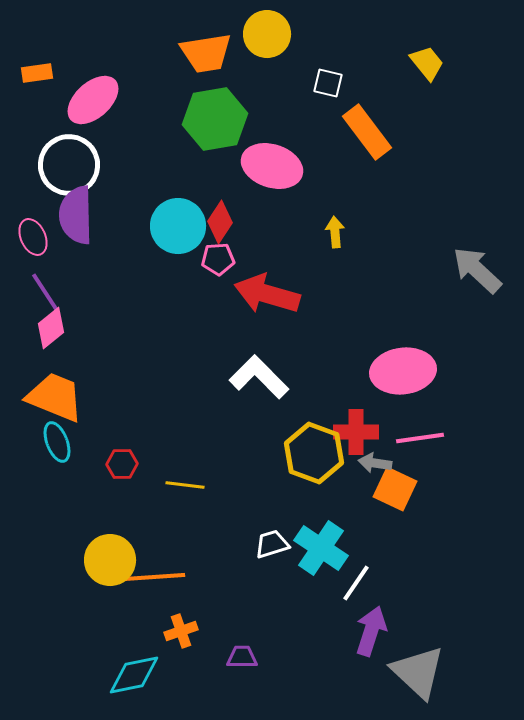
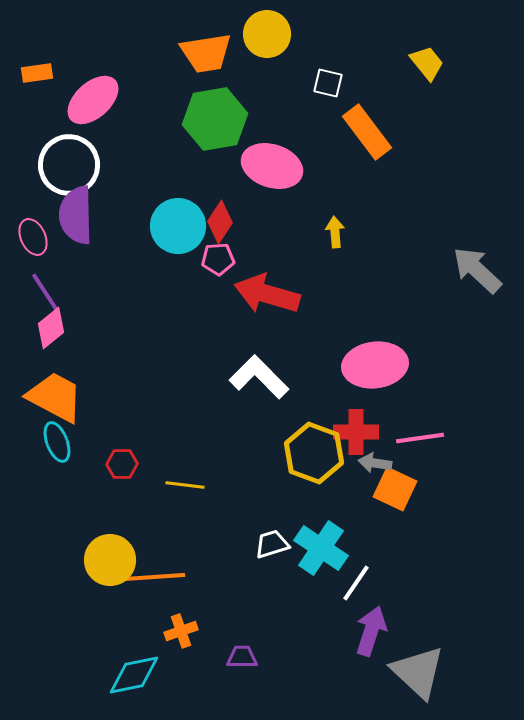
pink ellipse at (403, 371): moved 28 px left, 6 px up
orange trapezoid at (55, 397): rotated 6 degrees clockwise
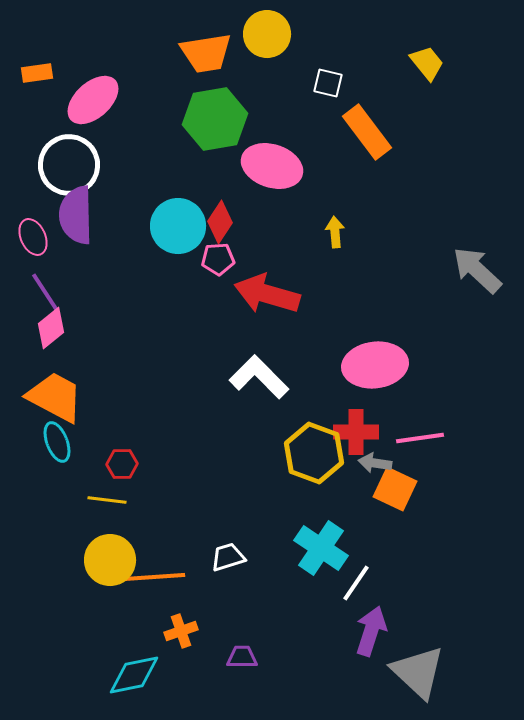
yellow line at (185, 485): moved 78 px left, 15 px down
white trapezoid at (272, 544): moved 44 px left, 13 px down
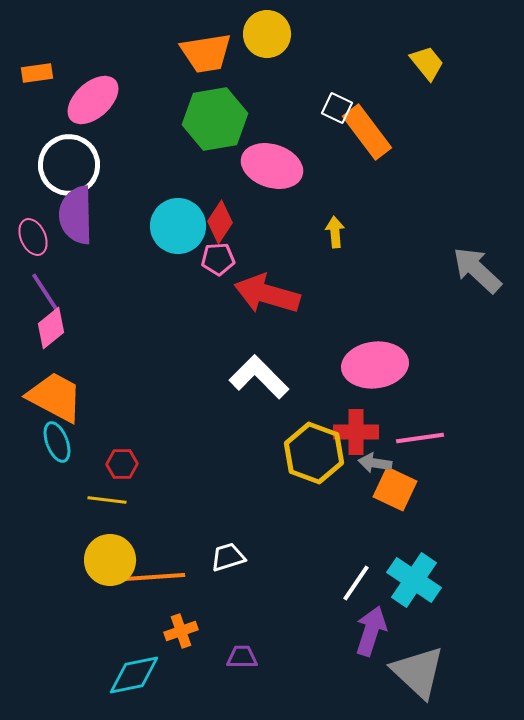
white square at (328, 83): moved 9 px right, 25 px down; rotated 12 degrees clockwise
cyan cross at (321, 548): moved 93 px right, 32 px down
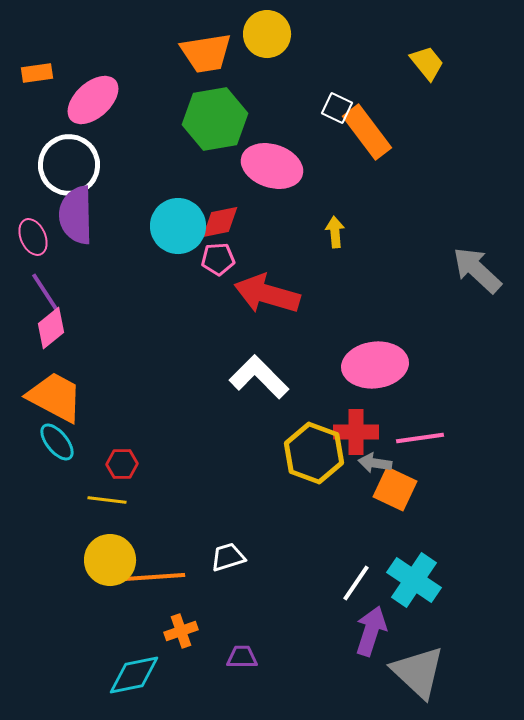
red diamond at (220, 222): rotated 45 degrees clockwise
cyan ellipse at (57, 442): rotated 18 degrees counterclockwise
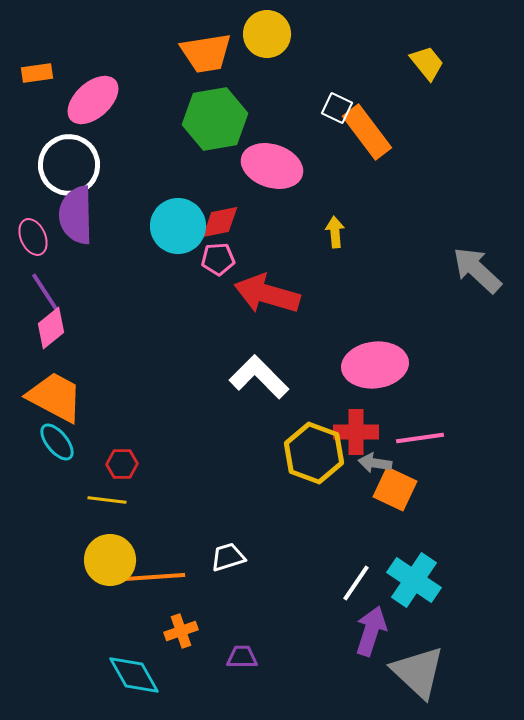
cyan diamond at (134, 675): rotated 72 degrees clockwise
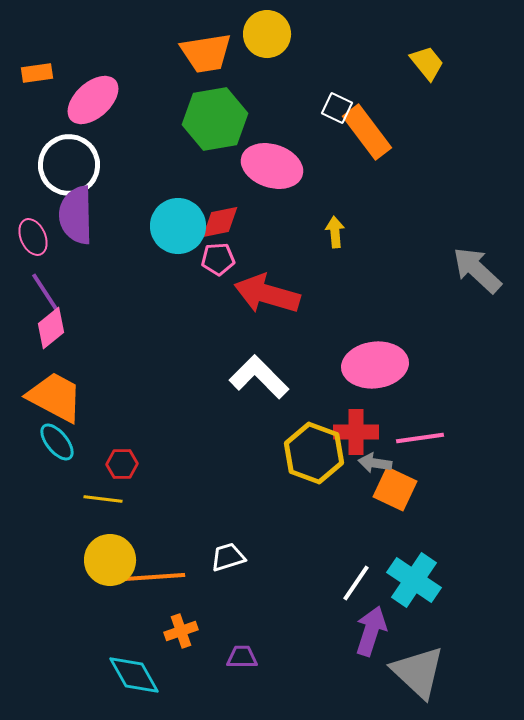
yellow line at (107, 500): moved 4 px left, 1 px up
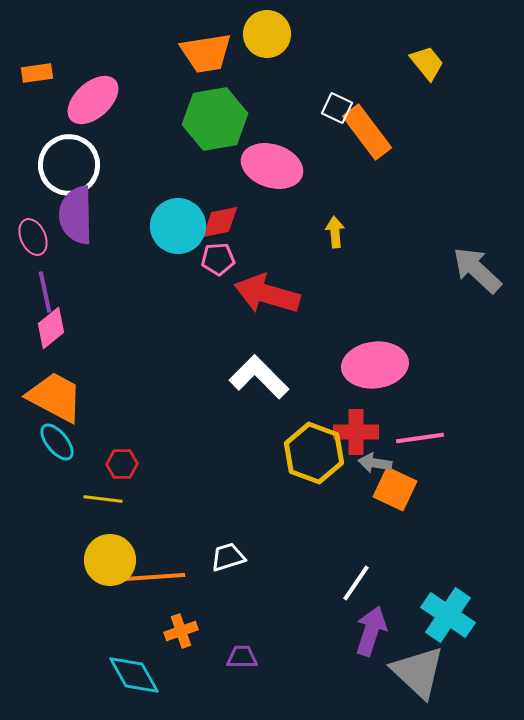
purple line at (45, 292): rotated 21 degrees clockwise
cyan cross at (414, 580): moved 34 px right, 35 px down
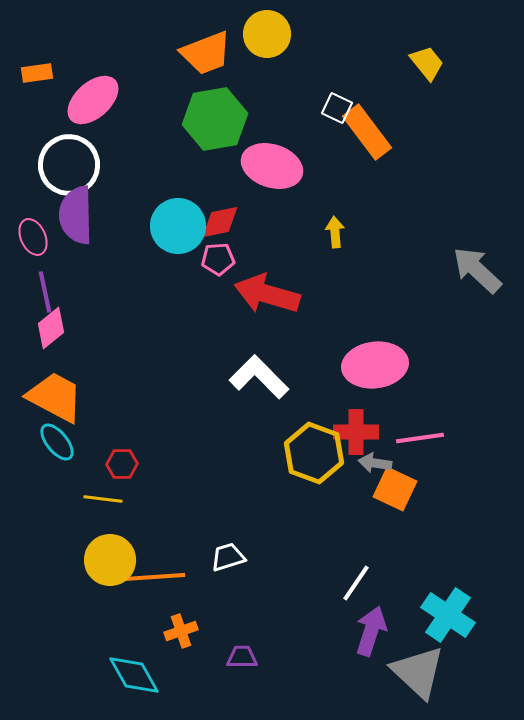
orange trapezoid at (206, 53): rotated 12 degrees counterclockwise
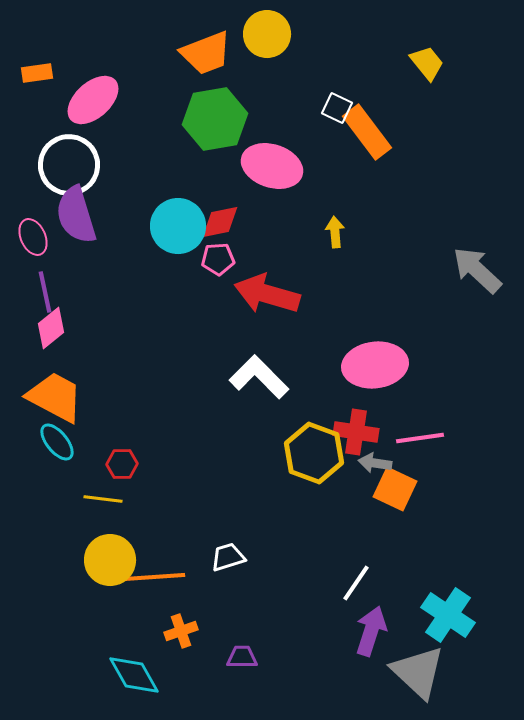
purple semicircle at (76, 215): rotated 16 degrees counterclockwise
red cross at (356, 432): rotated 9 degrees clockwise
